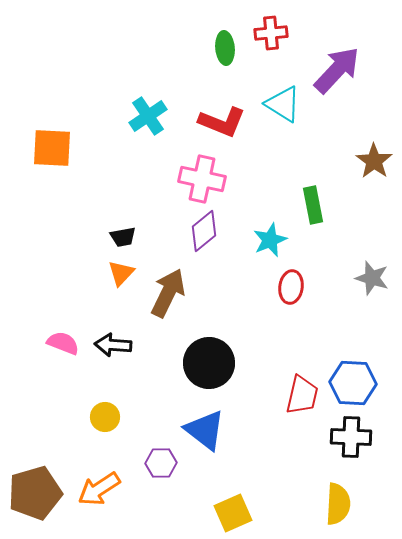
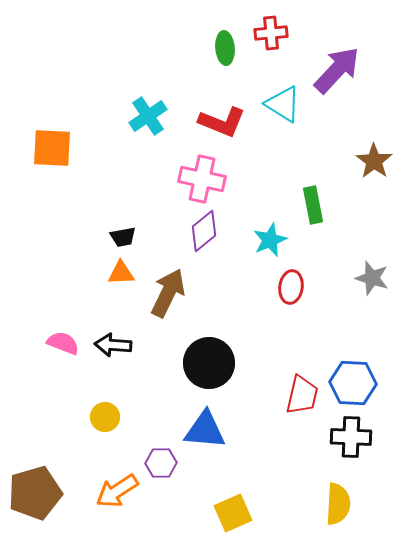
orange triangle: rotated 44 degrees clockwise
blue triangle: rotated 33 degrees counterclockwise
orange arrow: moved 18 px right, 2 px down
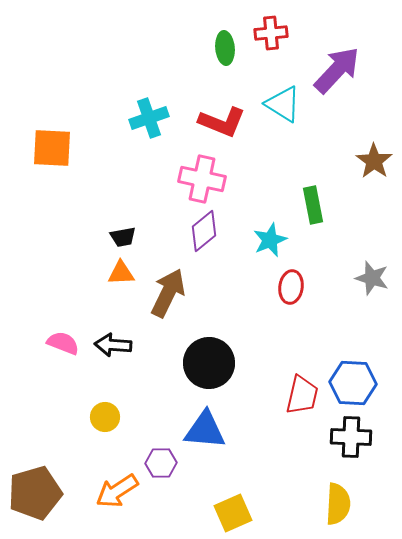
cyan cross: moved 1 px right, 2 px down; rotated 15 degrees clockwise
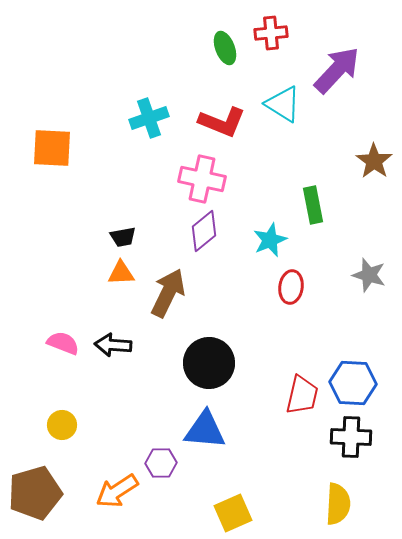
green ellipse: rotated 16 degrees counterclockwise
gray star: moved 3 px left, 3 px up
yellow circle: moved 43 px left, 8 px down
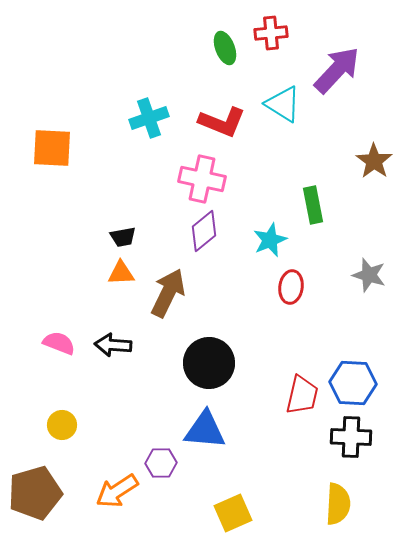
pink semicircle: moved 4 px left
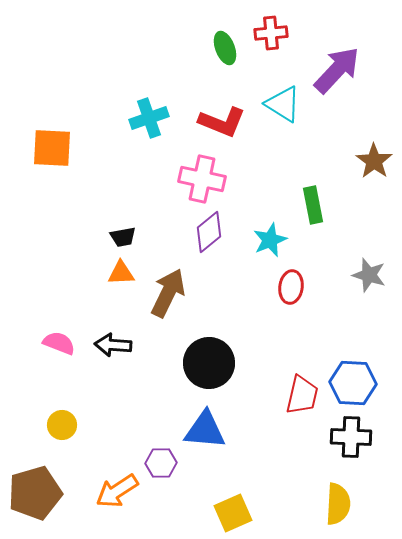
purple diamond: moved 5 px right, 1 px down
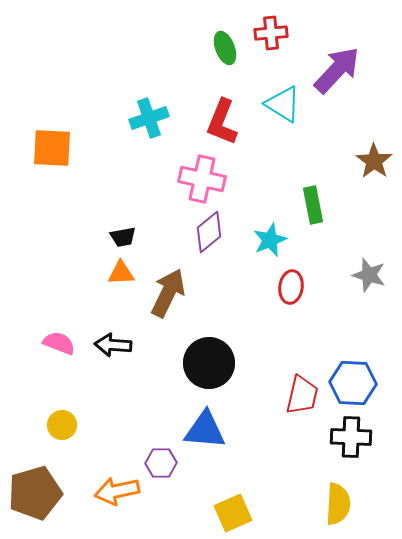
red L-shape: rotated 90 degrees clockwise
orange arrow: rotated 21 degrees clockwise
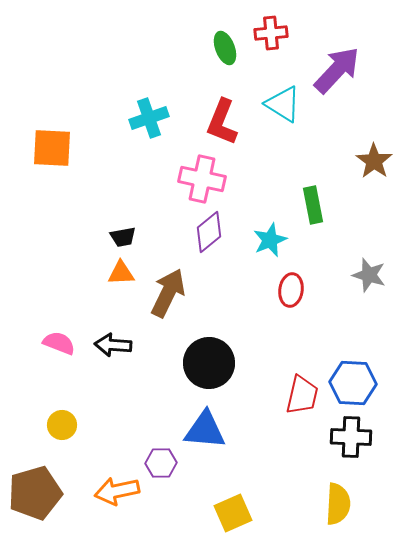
red ellipse: moved 3 px down
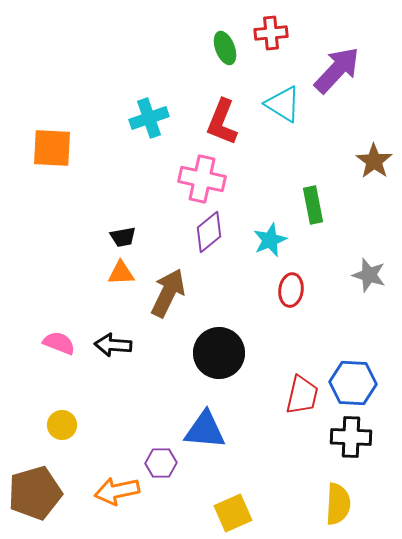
black circle: moved 10 px right, 10 px up
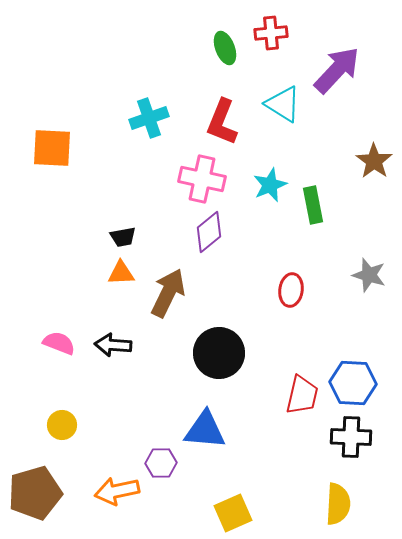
cyan star: moved 55 px up
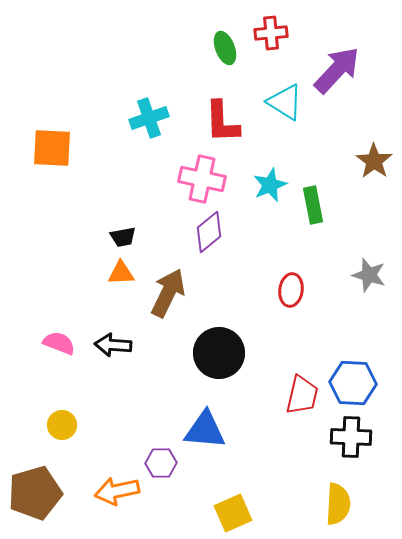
cyan triangle: moved 2 px right, 2 px up
red L-shape: rotated 24 degrees counterclockwise
